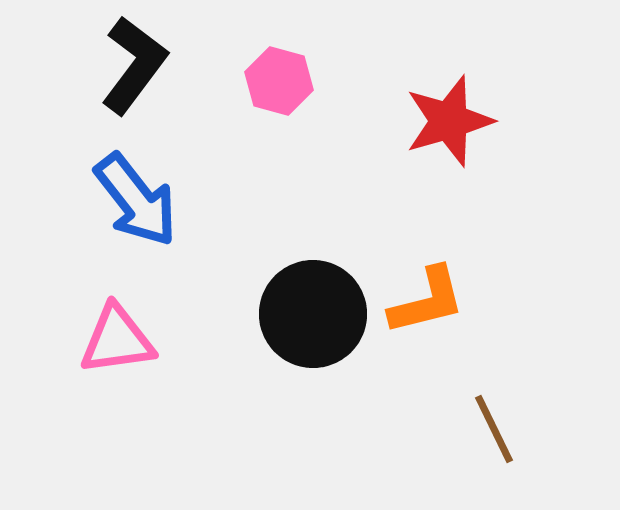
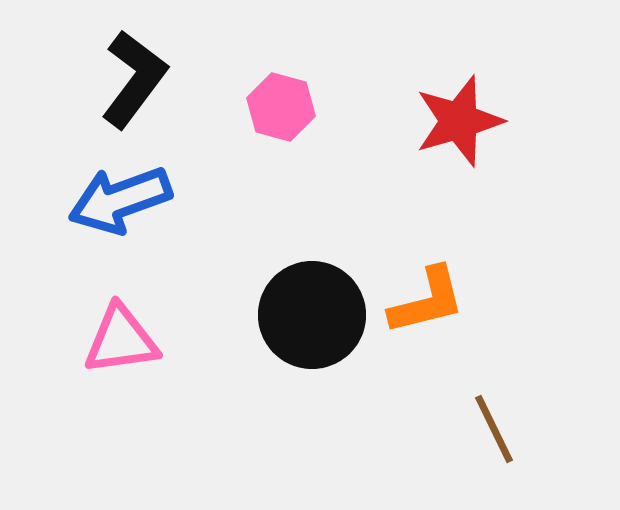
black L-shape: moved 14 px down
pink hexagon: moved 2 px right, 26 px down
red star: moved 10 px right
blue arrow: moved 16 px left; rotated 108 degrees clockwise
black circle: moved 1 px left, 1 px down
pink triangle: moved 4 px right
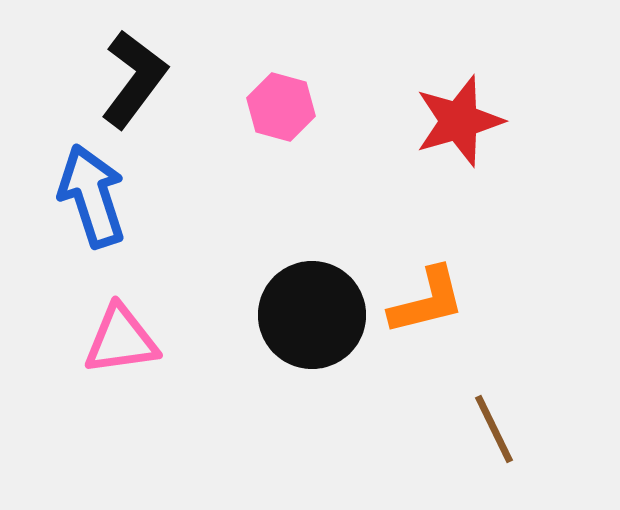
blue arrow: moved 28 px left, 4 px up; rotated 92 degrees clockwise
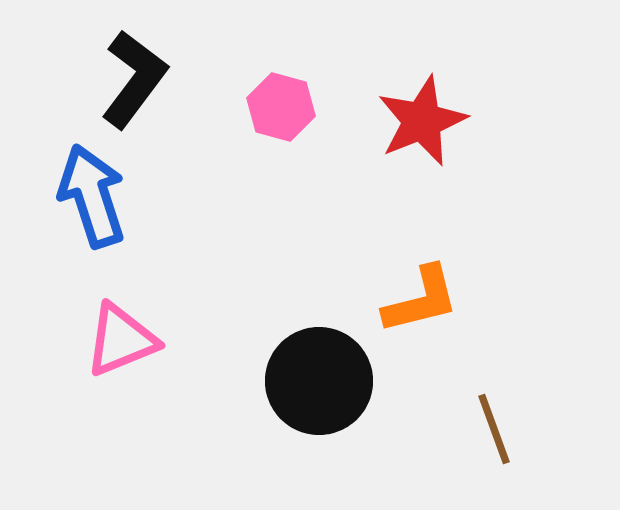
red star: moved 37 px left; rotated 6 degrees counterclockwise
orange L-shape: moved 6 px left, 1 px up
black circle: moved 7 px right, 66 px down
pink triangle: rotated 14 degrees counterclockwise
brown line: rotated 6 degrees clockwise
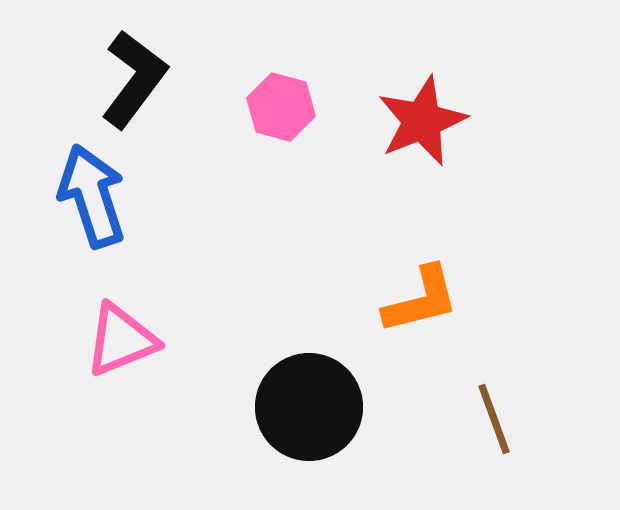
black circle: moved 10 px left, 26 px down
brown line: moved 10 px up
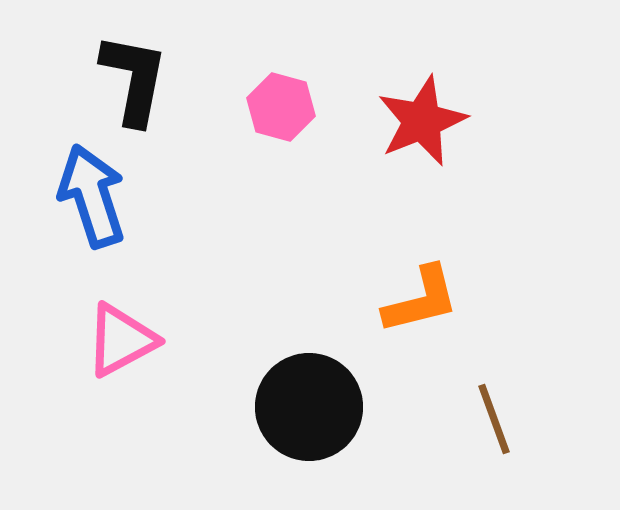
black L-shape: rotated 26 degrees counterclockwise
pink triangle: rotated 6 degrees counterclockwise
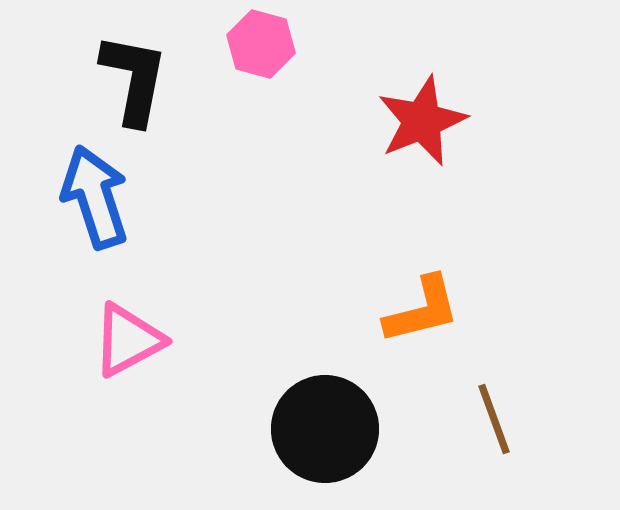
pink hexagon: moved 20 px left, 63 px up
blue arrow: moved 3 px right, 1 px down
orange L-shape: moved 1 px right, 10 px down
pink triangle: moved 7 px right
black circle: moved 16 px right, 22 px down
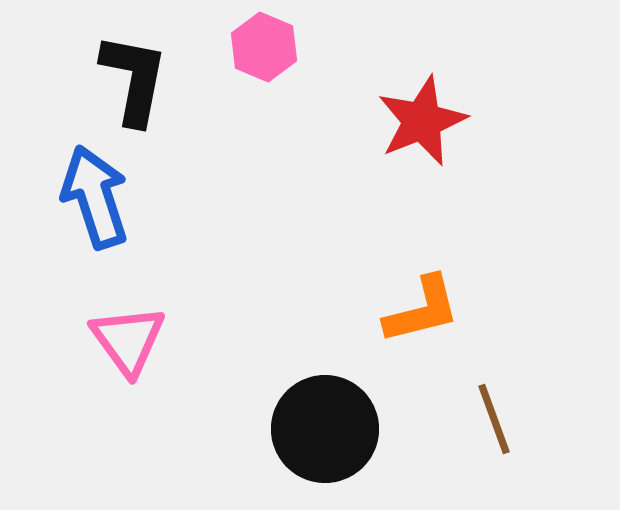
pink hexagon: moved 3 px right, 3 px down; rotated 8 degrees clockwise
pink triangle: rotated 38 degrees counterclockwise
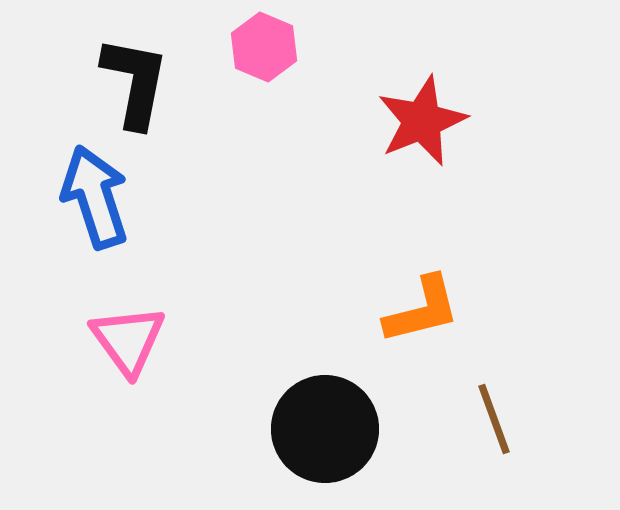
black L-shape: moved 1 px right, 3 px down
